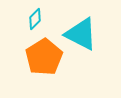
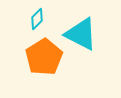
cyan diamond: moved 2 px right
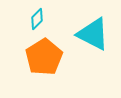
cyan triangle: moved 12 px right
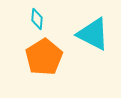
cyan diamond: rotated 40 degrees counterclockwise
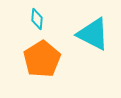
orange pentagon: moved 2 px left, 2 px down
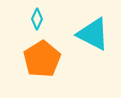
cyan diamond: rotated 20 degrees clockwise
